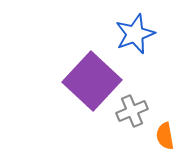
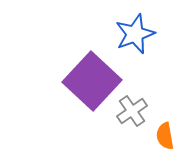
gray cross: rotated 12 degrees counterclockwise
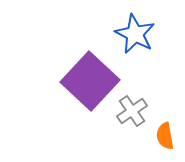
blue star: rotated 24 degrees counterclockwise
purple square: moved 2 px left
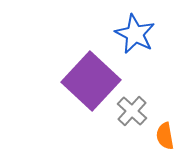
purple square: moved 1 px right
gray cross: rotated 12 degrees counterclockwise
